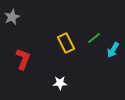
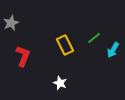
gray star: moved 1 px left, 6 px down
yellow rectangle: moved 1 px left, 2 px down
red L-shape: moved 3 px up
white star: rotated 24 degrees clockwise
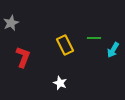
green line: rotated 40 degrees clockwise
red L-shape: moved 1 px down
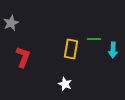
green line: moved 1 px down
yellow rectangle: moved 6 px right, 4 px down; rotated 36 degrees clockwise
cyan arrow: rotated 28 degrees counterclockwise
white star: moved 5 px right, 1 px down
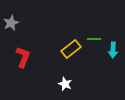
yellow rectangle: rotated 42 degrees clockwise
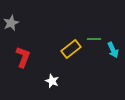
cyan arrow: rotated 28 degrees counterclockwise
white star: moved 13 px left, 3 px up
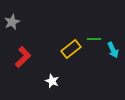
gray star: moved 1 px right, 1 px up
red L-shape: rotated 25 degrees clockwise
